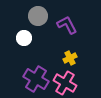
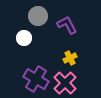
pink cross: rotated 15 degrees clockwise
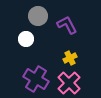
white circle: moved 2 px right, 1 px down
pink cross: moved 4 px right
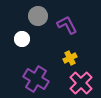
white circle: moved 4 px left
pink cross: moved 12 px right
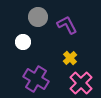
gray circle: moved 1 px down
white circle: moved 1 px right, 3 px down
yellow cross: rotated 16 degrees counterclockwise
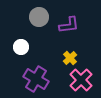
gray circle: moved 1 px right
purple L-shape: moved 2 px right; rotated 110 degrees clockwise
white circle: moved 2 px left, 5 px down
pink cross: moved 3 px up
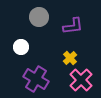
purple L-shape: moved 4 px right, 1 px down
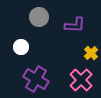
purple L-shape: moved 2 px right, 1 px up; rotated 10 degrees clockwise
yellow cross: moved 21 px right, 5 px up
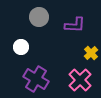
pink cross: moved 1 px left
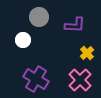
white circle: moved 2 px right, 7 px up
yellow cross: moved 4 px left
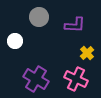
white circle: moved 8 px left, 1 px down
pink cross: moved 4 px left, 1 px up; rotated 20 degrees counterclockwise
